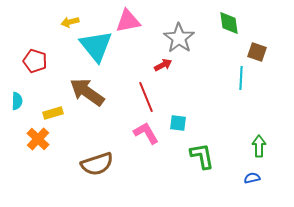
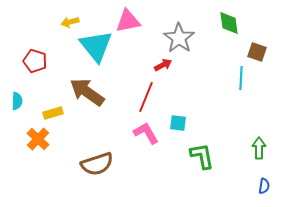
red line: rotated 44 degrees clockwise
green arrow: moved 2 px down
blue semicircle: moved 12 px right, 8 px down; rotated 112 degrees clockwise
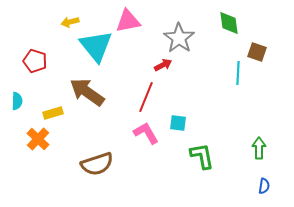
cyan line: moved 3 px left, 5 px up
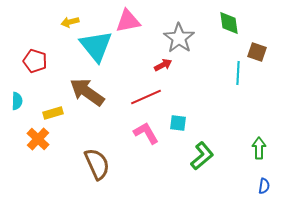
red line: rotated 44 degrees clockwise
green L-shape: rotated 60 degrees clockwise
brown semicircle: rotated 96 degrees counterclockwise
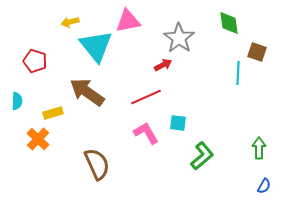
blue semicircle: rotated 21 degrees clockwise
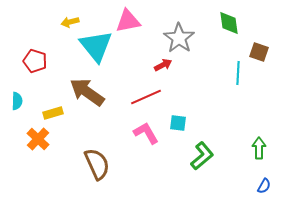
brown square: moved 2 px right
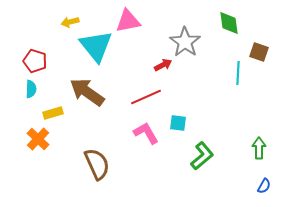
gray star: moved 6 px right, 4 px down
cyan semicircle: moved 14 px right, 12 px up
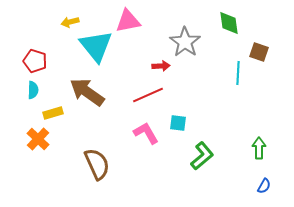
red arrow: moved 2 px left, 1 px down; rotated 24 degrees clockwise
cyan semicircle: moved 2 px right, 1 px down
red line: moved 2 px right, 2 px up
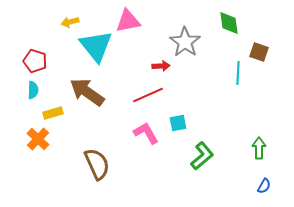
cyan square: rotated 18 degrees counterclockwise
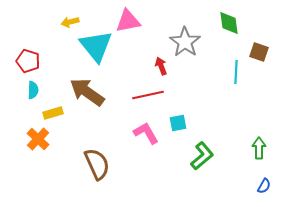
red pentagon: moved 7 px left
red arrow: rotated 108 degrees counterclockwise
cyan line: moved 2 px left, 1 px up
red line: rotated 12 degrees clockwise
